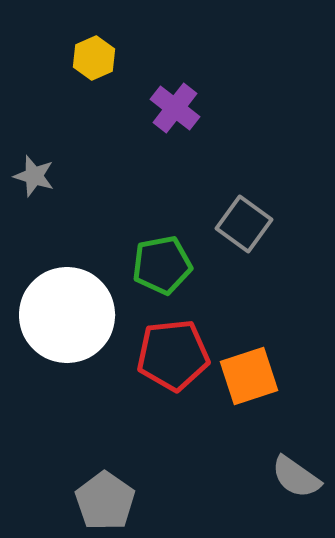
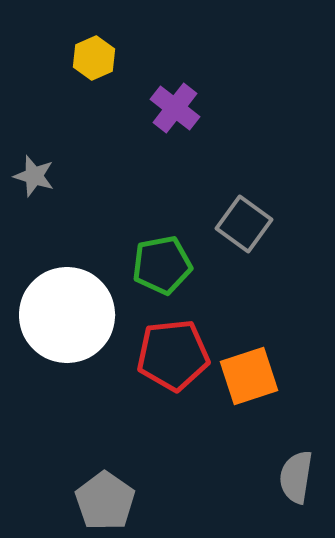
gray semicircle: rotated 64 degrees clockwise
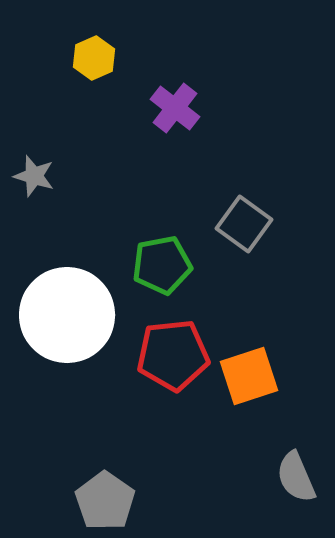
gray semicircle: rotated 32 degrees counterclockwise
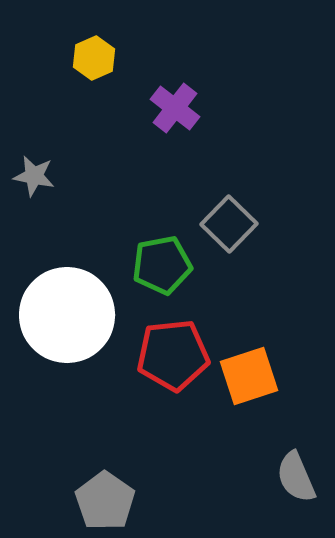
gray star: rotated 6 degrees counterclockwise
gray square: moved 15 px left; rotated 8 degrees clockwise
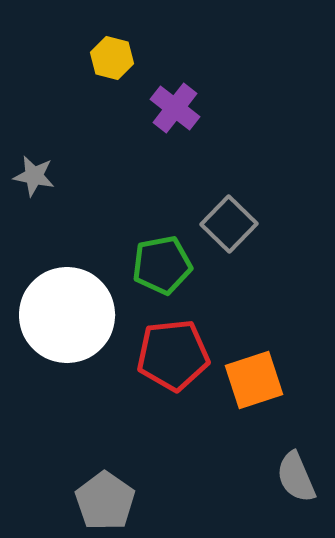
yellow hexagon: moved 18 px right; rotated 21 degrees counterclockwise
orange square: moved 5 px right, 4 px down
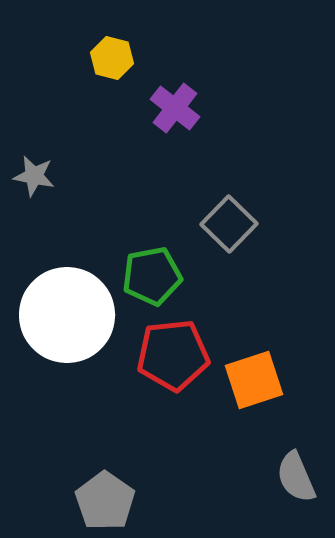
green pentagon: moved 10 px left, 11 px down
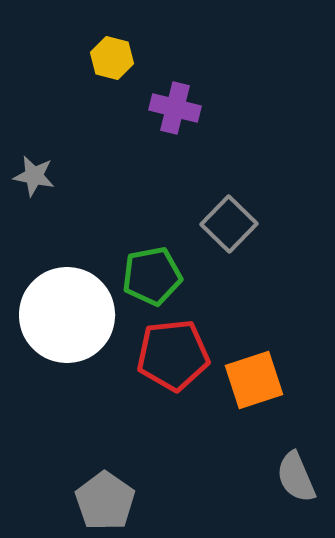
purple cross: rotated 24 degrees counterclockwise
